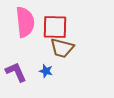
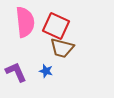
red square: moved 1 px right, 1 px up; rotated 24 degrees clockwise
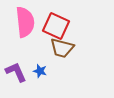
blue star: moved 6 px left
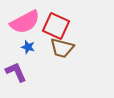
pink semicircle: rotated 68 degrees clockwise
blue star: moved 12 px left, 24 px up
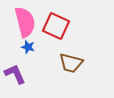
pink semicircle: rotated 76 degrees counterclockwise
brown trapezoid: moved 9 px right, 15 px down
purple L-shape: moved 1 px left, 2 px down
